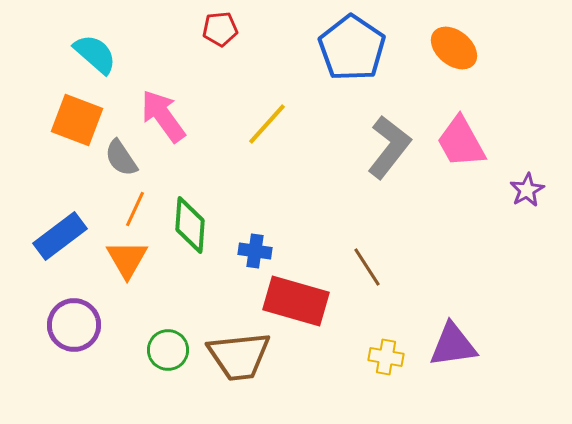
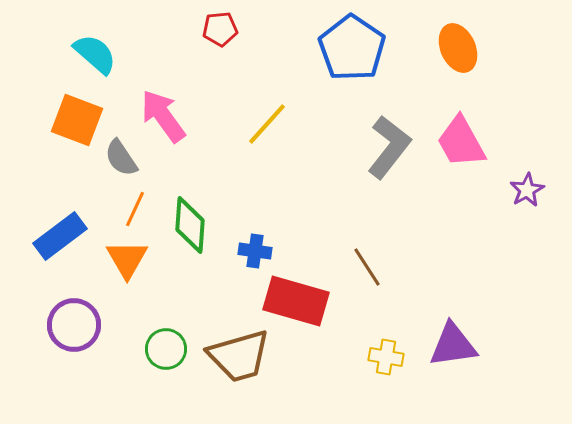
orange ellipse: moved 4 px right; rotated 27 degrees clockwise
green circle: moved 2 px left, 1 px up
brown trapezoid: rotated 10 degrees counterclockwise
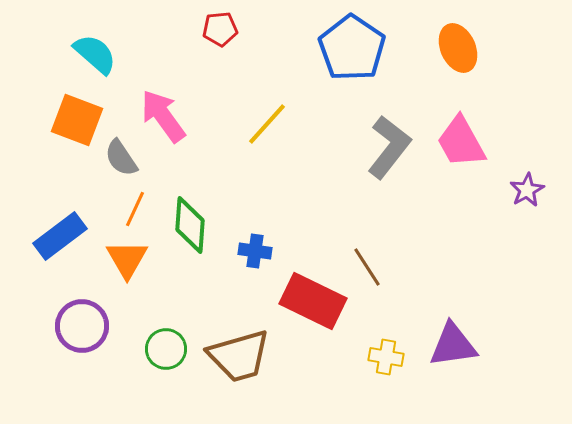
red rectangle: moved 17 px right; rotated 10 degrees clockwise
purple circle: moved 8 px right, 1 px down
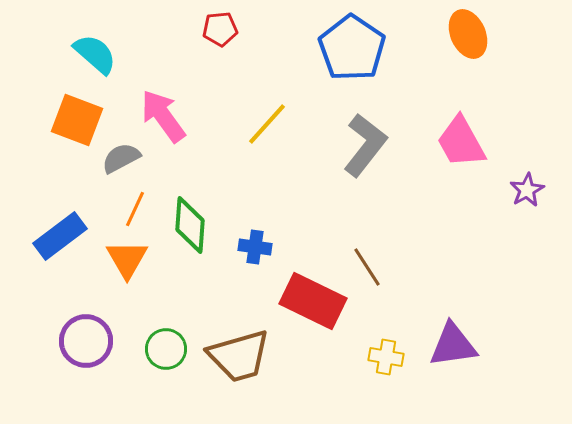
orange ellipse: moved 10 px right, 14 px up
gray L-shape: moved 24 px left, 2 px up
gray semicircle: rotated 96 degrees clockwise
blue cross: moved 4 px up
purple circle: moved 4 px right, 15 px down
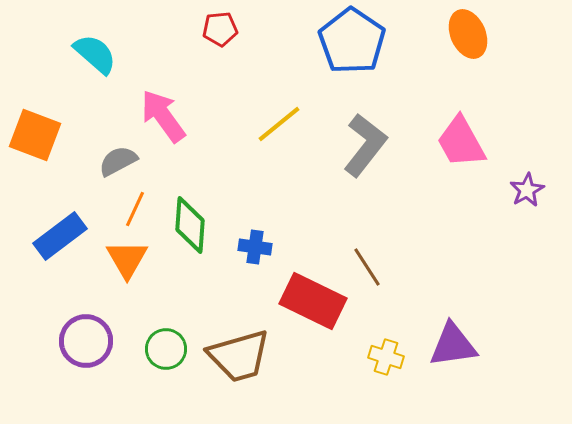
blue pentagon: moved 7 px up
orange square: moved 42 px left, 15 px down
yellow line: moved 12 px right; rotated 9 degrees clockwise
gray semicircle: moved 3 px left, 3 px down
yellow cross: rotated 8 degrees clockwise
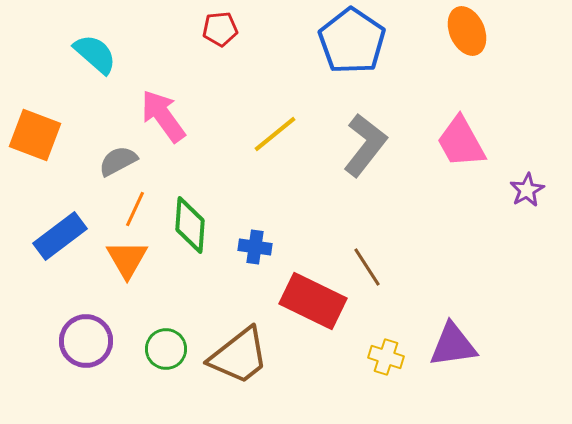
orange ellipse: moved 1 px left, 3 px up
yellow line: moved 4 px left, 10 px down
brown trapezoid: rotated 22 degrees counterclockwise
